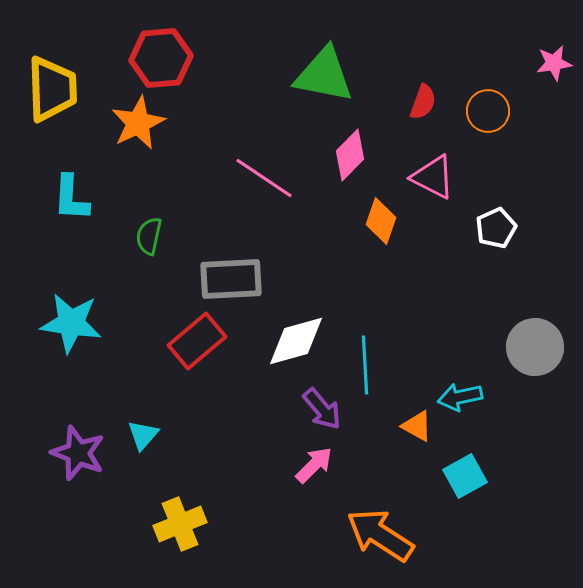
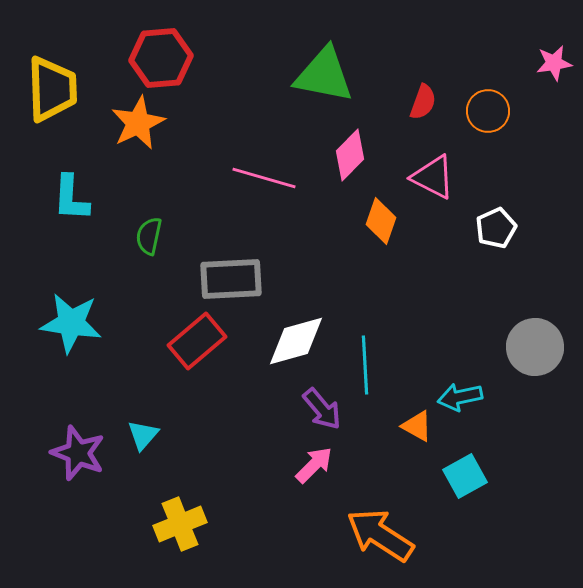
pink line: rotated 18 degrees counterclockwise
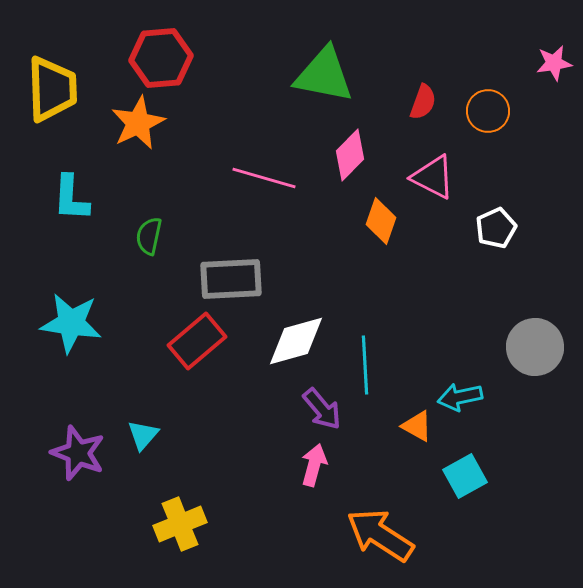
pink arrow: rotated 30 degrees counterclockwise
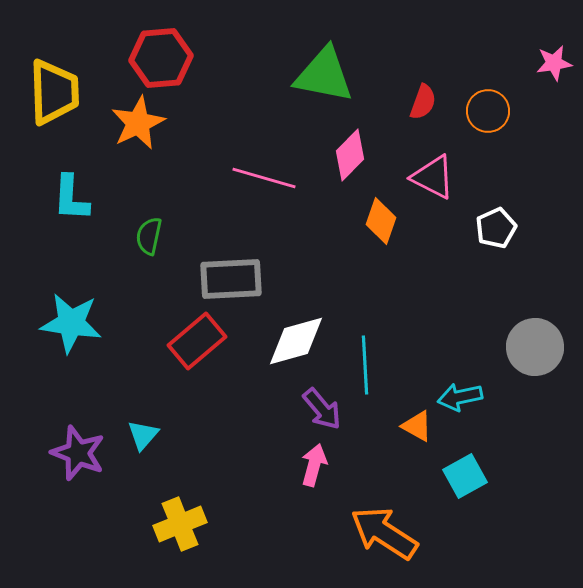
yellow trapezoid: moved 2 px right, 3 px down
orange arrow: moved 4 px right, 2 px up
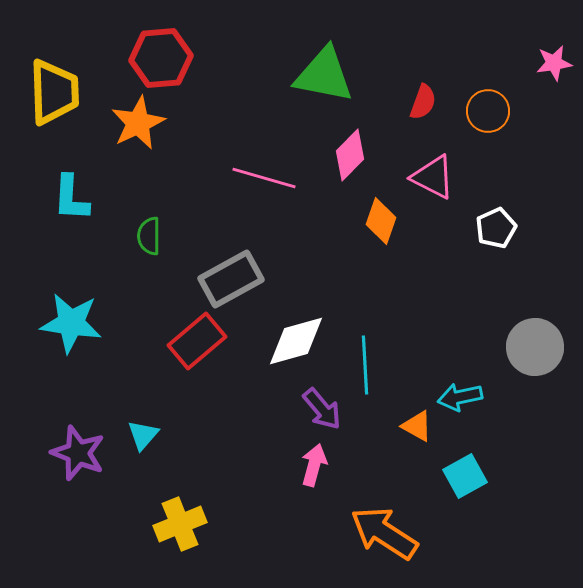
green semicircle: rotated 12 degrees counterclockwise
gray rectangle: rotated 26 degrees counterclockwise
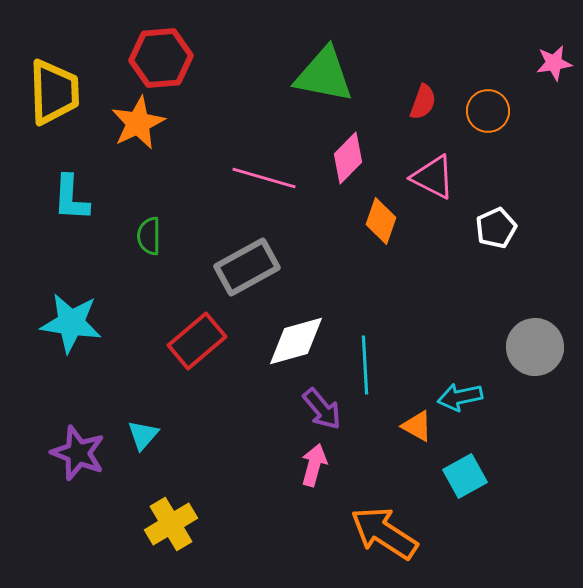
pink diamond: moved 2 px left, 3 px down
gray rectangle: moved 16 px right, 12 px up
yellow cross: moved 9 px left; rotated 9 degrees counterclockwise
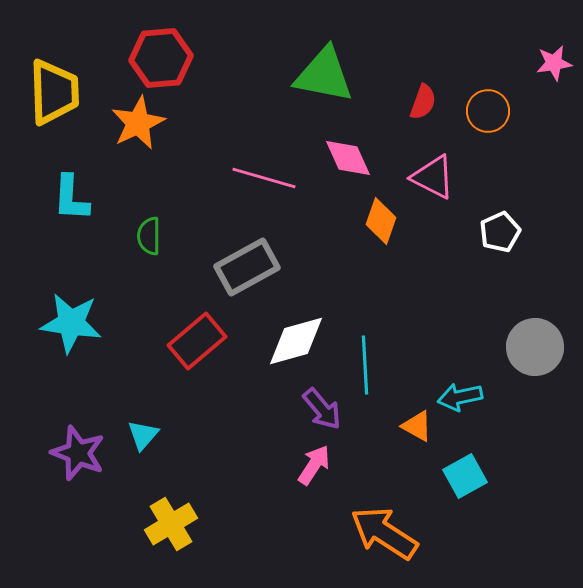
pink diamond: rotated 69 degrees counterclockwise
white pentagon: moved 4 px right, 4 px down
pink arrow: rotated 18 degrees clockwise
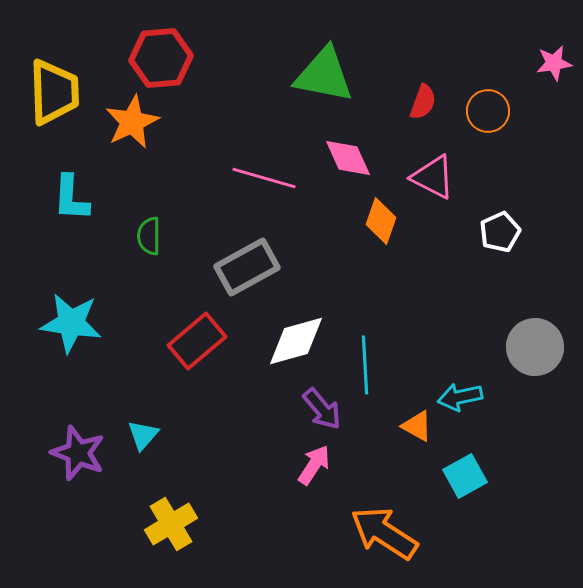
orange star: moved 6 px left, 1 px up
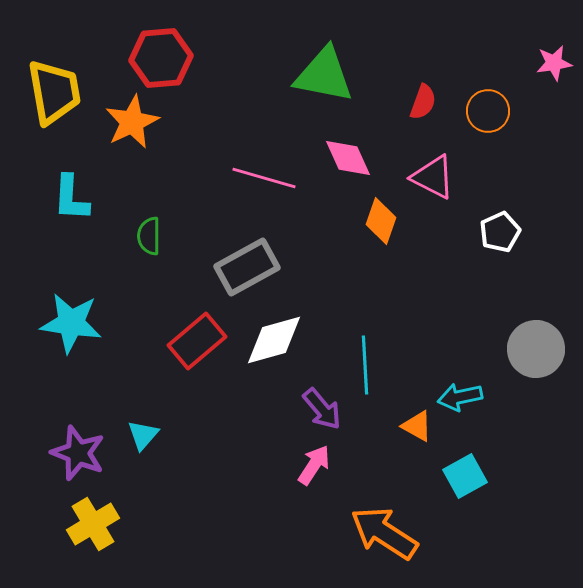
yellow trapezoid: rotated 8 degrees counterclockwise
white diamond: moved 22 px left, 1 px up
gray circle: moved 1 px right, 2 px down
yellow cross: moved 78 px left
